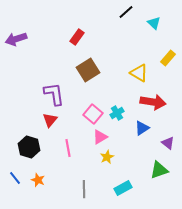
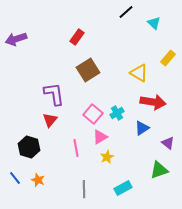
pink line: moved 8 px right
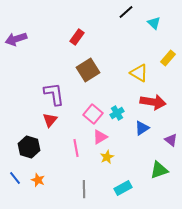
purple triangle: moved 3 px right, 3 px up
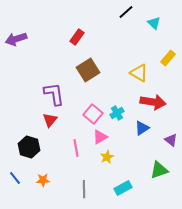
orange star: moved 5 px right; rotated 24 degrees counterclockwise
